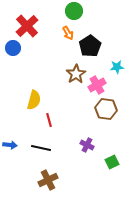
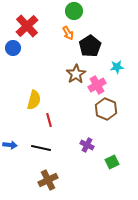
brown hexagon: rotated 15 degrees clockwise
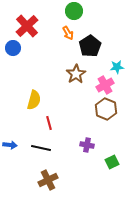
pink cross: moved 8 px right
red line: moved 3 px down
purple cross: rotated 16 degrees counterclockwise
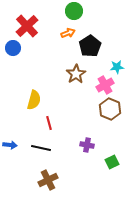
orange arrow: rotated 80 degrees counterclockwise
brown hexagon: moved 4 px right
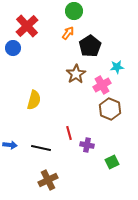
orange arrow: rotated 32 degrees counterclockwise
pink cross: moved 3 px left
red line: moved 20 px right, 10 px down
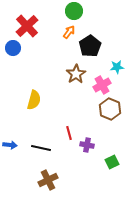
orange arrow: moved 1 px right, 1 px up
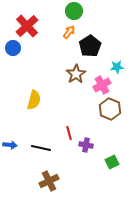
purple cross: moved 1 px left
brown cross: moved 1 px right, 1 px down
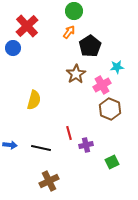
purple cross: rotated 24 degrees counterclockwise
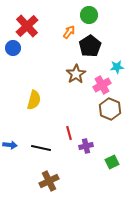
green circle: moved 15 px right, 4 px down
purple cross: moved 1 px down
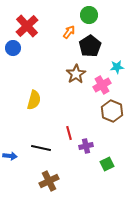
brown hexagon: moved 2 px right, 2 px down
blue arrow: moved 11 px down
green square: moved 5 px left, 2 px down
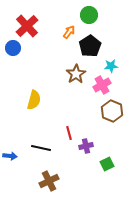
cyan star: moved 6 px left, 1 px up
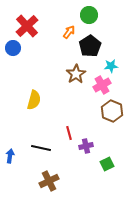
blue arrow: rotated 88 degrees counterclockwise
